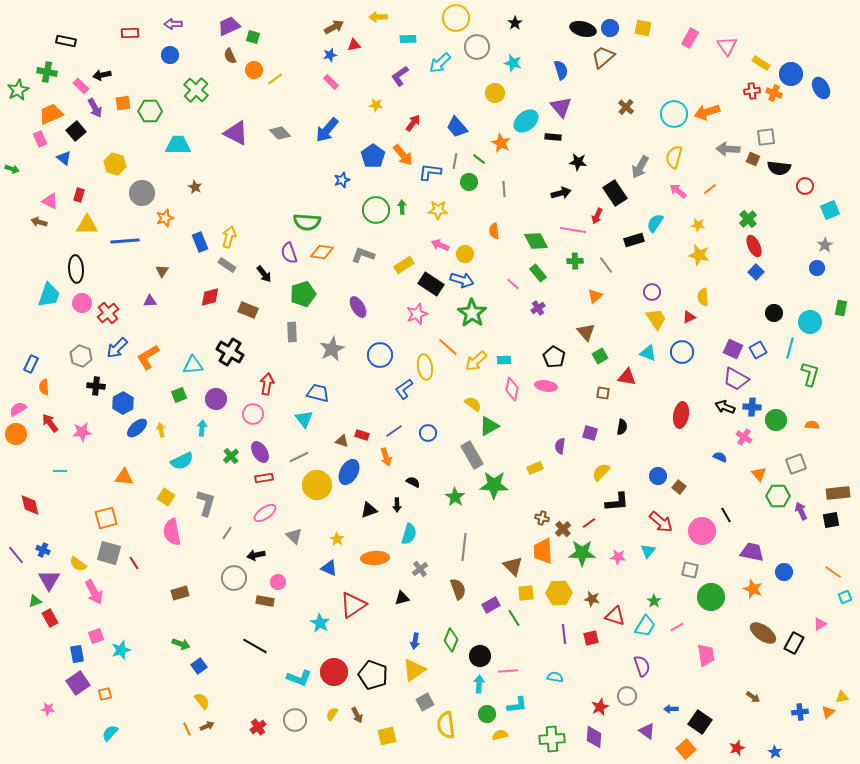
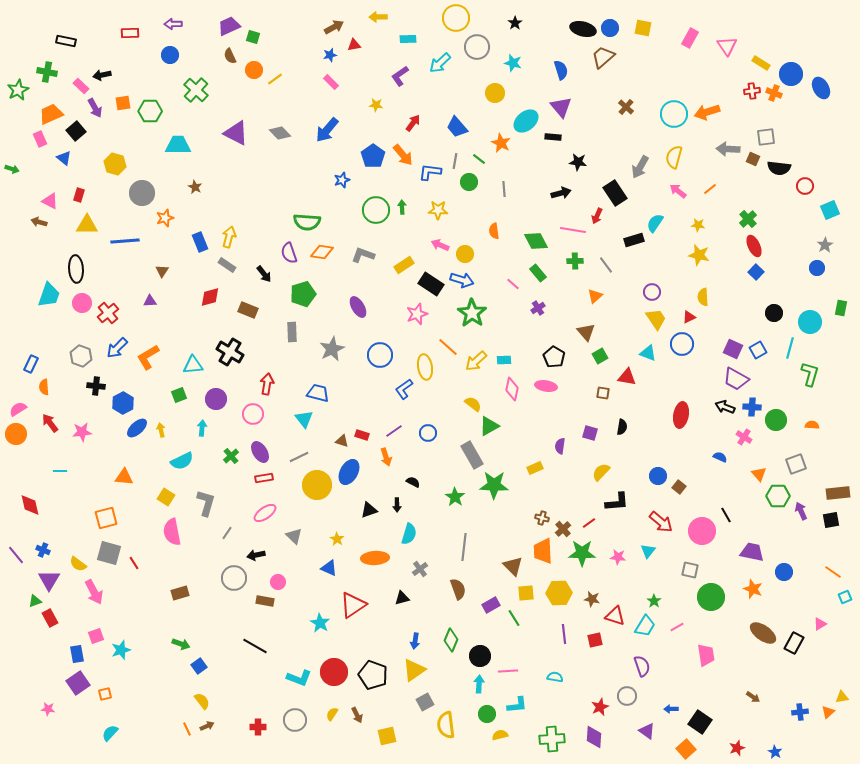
blue circle at (682, 352): moved 8 px up
red square at (591, 638): moved 4 px right, 2 px down
red cross at (258, 727): rotated 35 degrees clockwise
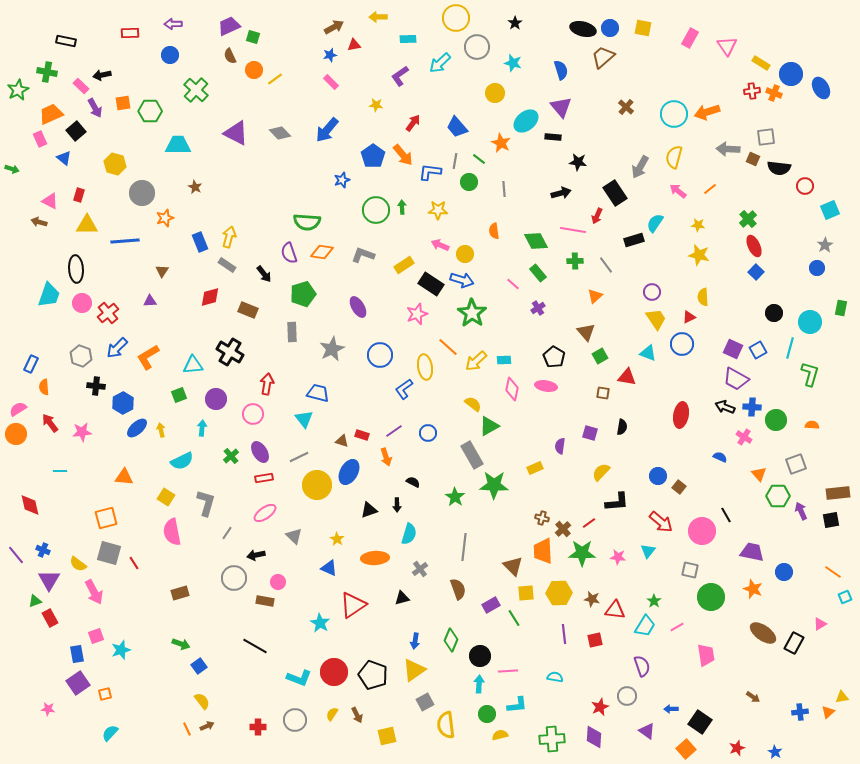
red triangle at (615, 616): moved 6 px up; rotated 10 degrees counterclockwise
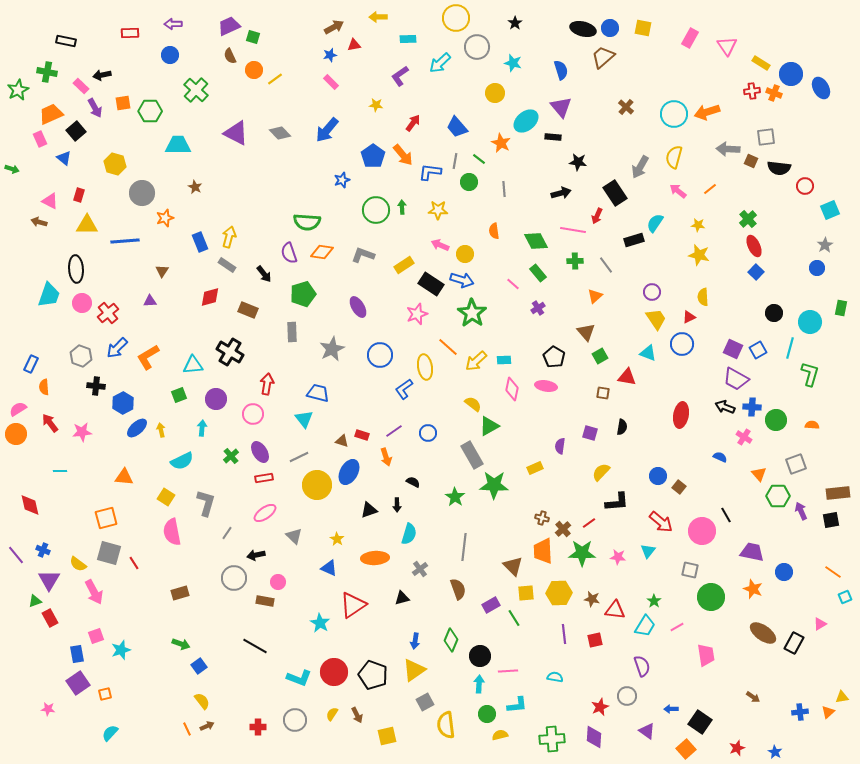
brown square at (753, 159): moved 2 px left, 2 px down
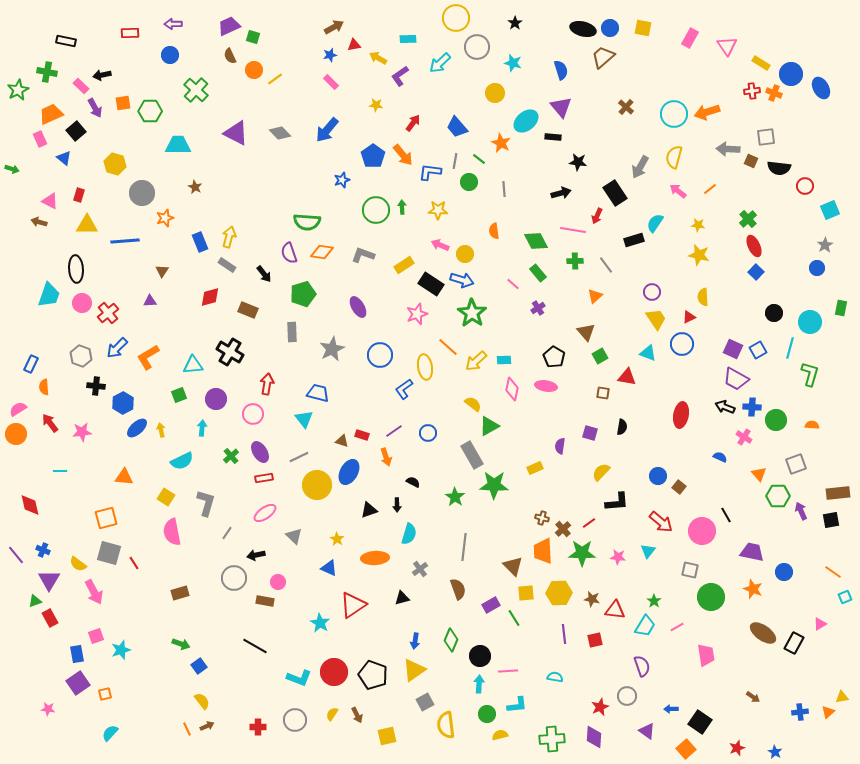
yellow arrow at (378, 17): moved 41 px down; rotated 30 degrees clockwise
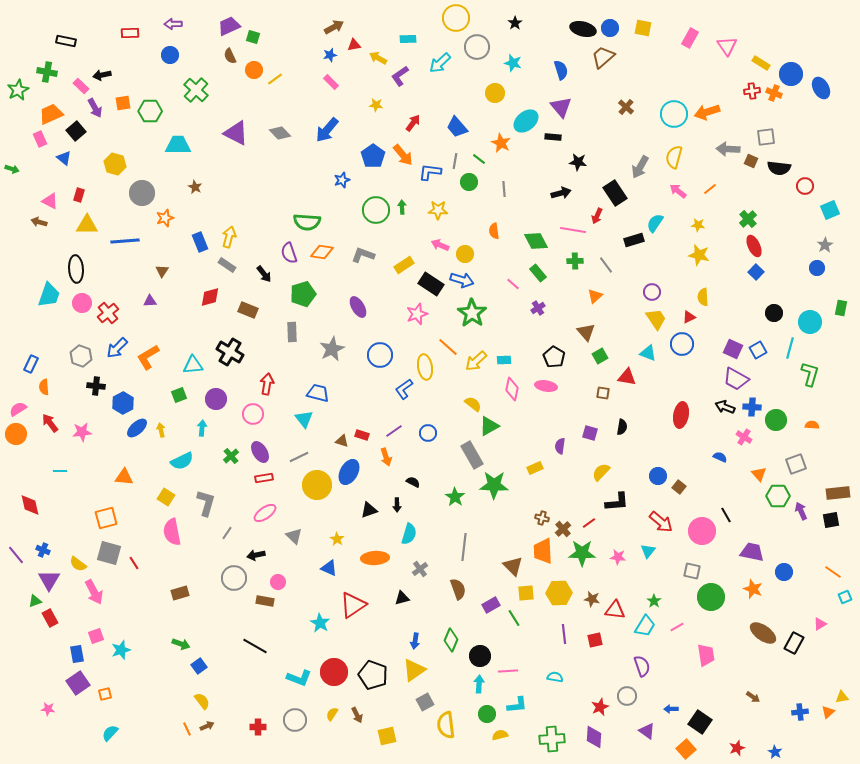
gray square at (690, 570): moved 2 px right, 1 px down
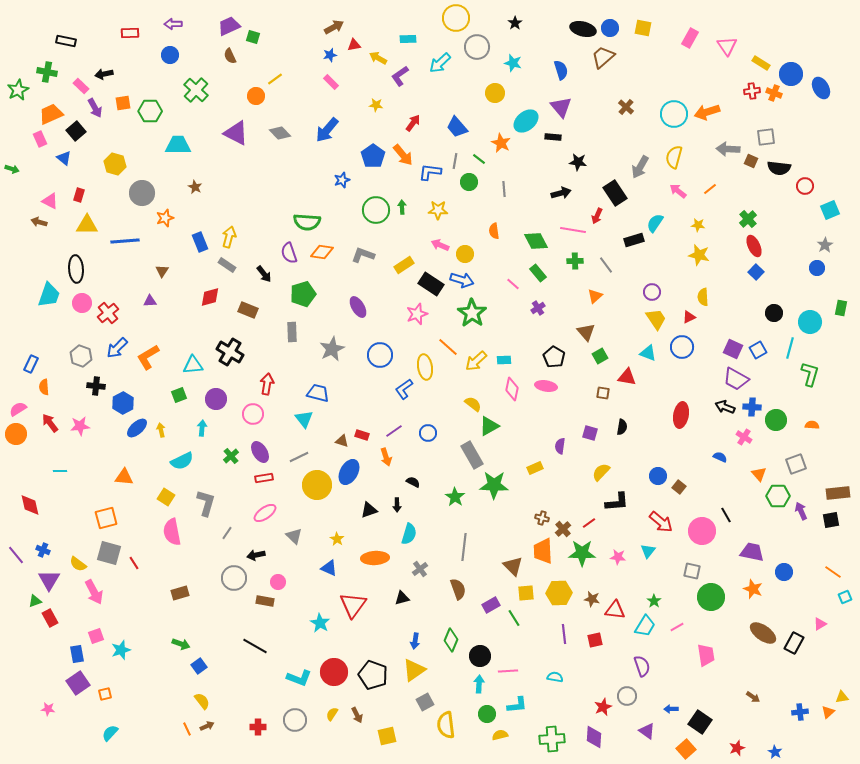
orange circle at (254, 70): moved 2 px right, 26 px down
black arrow at (102, 75): moved 2 px right, 1 px up
blue circle at (682, 344): moved 3 px down
pink star at (82, 432): moved 2 px left, 6 px up
red triangle at (353, 605): rotated 20 degrees counterclockwise
red star at (600, 707): moved 3 px right
